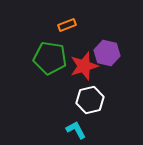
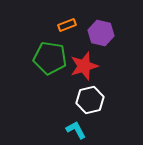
purple hexagon: moved 6 px left, 20 px up
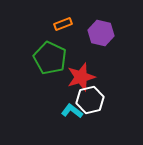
orange rectangle: moved 4 px left, 1 px up
green pentagon: rotated 16 degrees clockwise
red star: moved 3 px left, 11 px down
cyan L-shape: moved 4 px left, 19 px up; rotated 25 degrees counterclockwise
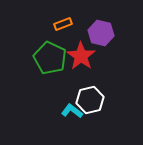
red star: moved 21 px up; rotated 20 degrees counterclockwise
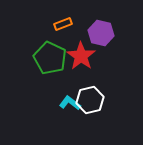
cyan L-shape: moved 2 px left, 8 px up
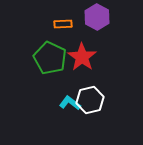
orange rectangle: rotated 18 degrees clockwise
purple hexagon: moved 4 px left, 16 px up; rotated 15 degrees clockwise
red star: moved 1 px right, 1 px down
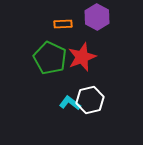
red star: rotated 16 degrees clockwise
